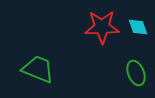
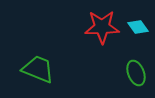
cyan diamond: rotated 15 degrees counterclockwise
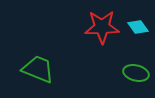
green ellipse: rotated 55 degrees counterclockwise
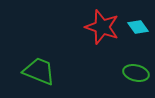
red star: rotated 20 degrees clockwise
green trapezoid: moved 1 px right, 2 px down
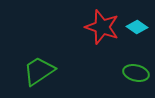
cyan diamond: moved 1 px left; rotated 20 degrees counterclockwise
green trapezoid: rotated 56 degrees counterclockwise
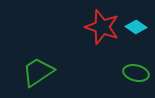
cyan diamond: moved 1 px left
green trapezoid: moved 1 px left, 1 px down
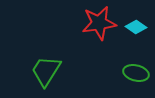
red star: moved 3 px left, 4 px up; rotated 28 degrees counterclockwise
green trapezoid: moved 8 px right, 1 px up; rotated 24 degrees counterclockwise
